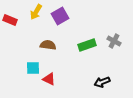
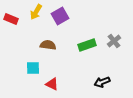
red rectangle: moved 1 px right, 1 px up
gray cross: rotated 24 degrees clockwise
red triangle: moved 3 px right, 5 px down
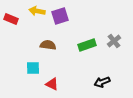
yellow arrow: moved 1 px right, 1 px up; rotated 70 degrees clockwise
purple square: rotated 12 degrees clockwise
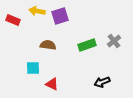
red rectangle: moved 2 px right, 1 px down
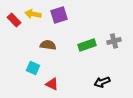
yellow arrow: moved 4 px left, 3 px down
purple square: moved 1 px left, 1 px up
red rectangle: moved 1 px right; rotated 24 degrees clockwise
gray cross: rotated 24 degrees clockwise
cyan square: rotated 24 degrees clockwise
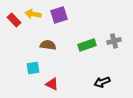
cyan square: rotated 32 degrees counterclockwise
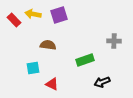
gray cross: rotated 16 degrees clockwise
green rectangle: moved 2 px left, 15 px down
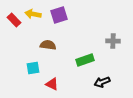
gray cross: moved 1 px left
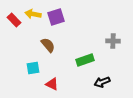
purple square: moved 3 px left, 2 px down
brown semicircle: rotated 42 degrees clockwise
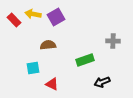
purple square: rotated 12 degrees counterclockwise
brown semicircle: rotated 56 degrees counterclockwise
